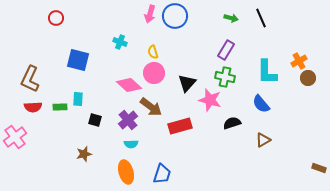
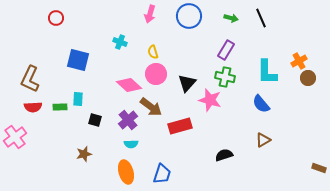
blue circle: moved 14 px right
pink circle: moved 2 px right, 1 px down
black semicircle: moved 8 px left, 32 px down
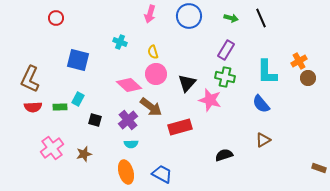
cyan rectangle: rotated 24 degrees clockwise
red rectangle: moved 1 px down
pink cross: moved 37 px right, 11 px down
blue trapezoid: rotated 80 degrees counterclockwise
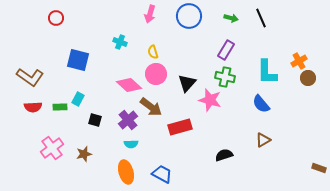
brown L-shape: moved 2 px up; rotated 80 degrees counterclockwise
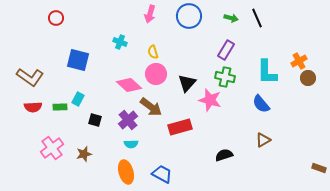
black line: moved 4 px left
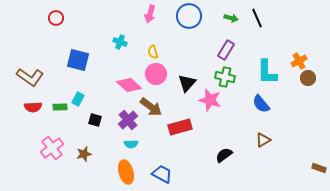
black semicircle: rotated 18 degrees counterclockwise
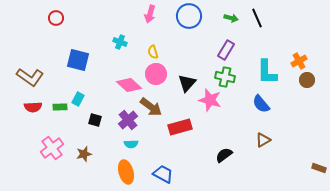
brown circle: moved 1 px left, 2 px down
blue trapezoid: moved 1 px right
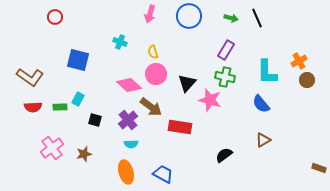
red circle: moved 1 px left, 1 px up
red rectangle: rotated 25 degrees clockwise
